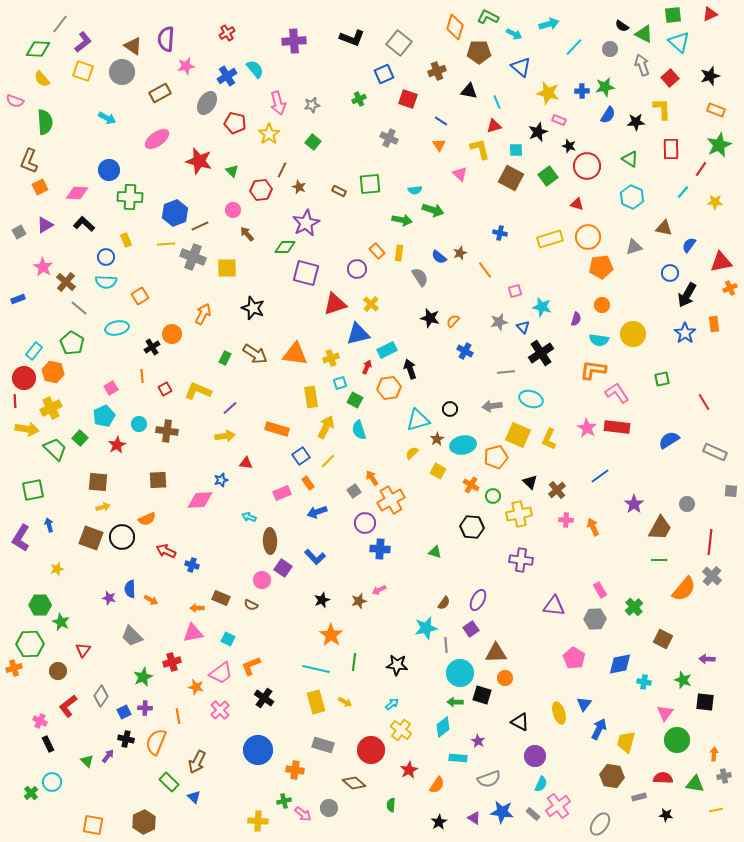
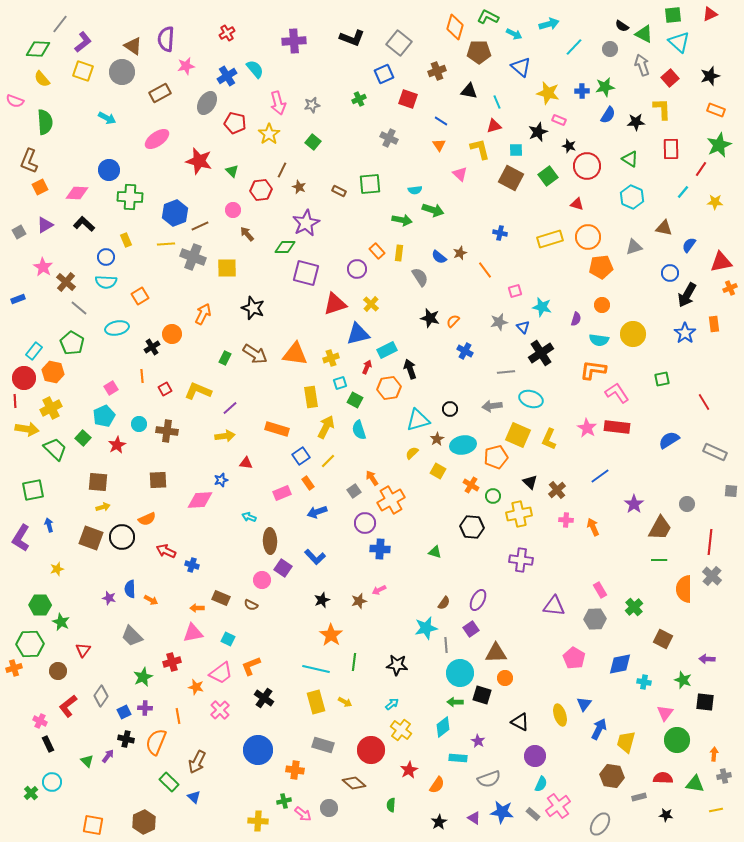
green square at (80, 438): moved 3 px right
orange semicircle at (684, 589): rotated 140 degrees clockwise
yellow ellipse at (559, 713): moved 1 px right, 2 px down
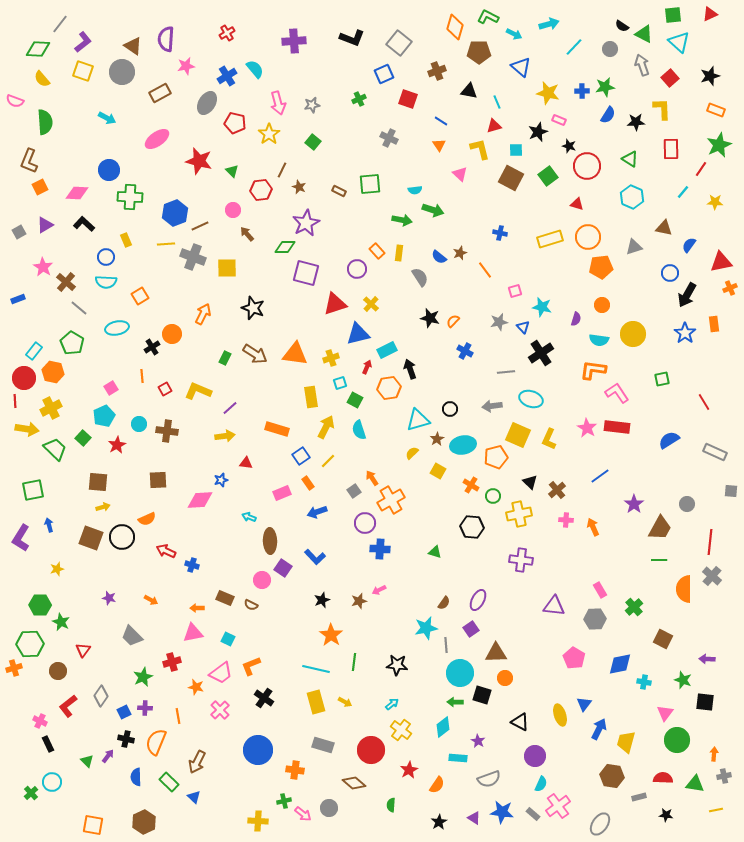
blue semicircle at (130, 589): moved 6 px right, 188 px down
brown rectangle at (221, 598): moved 4 px right
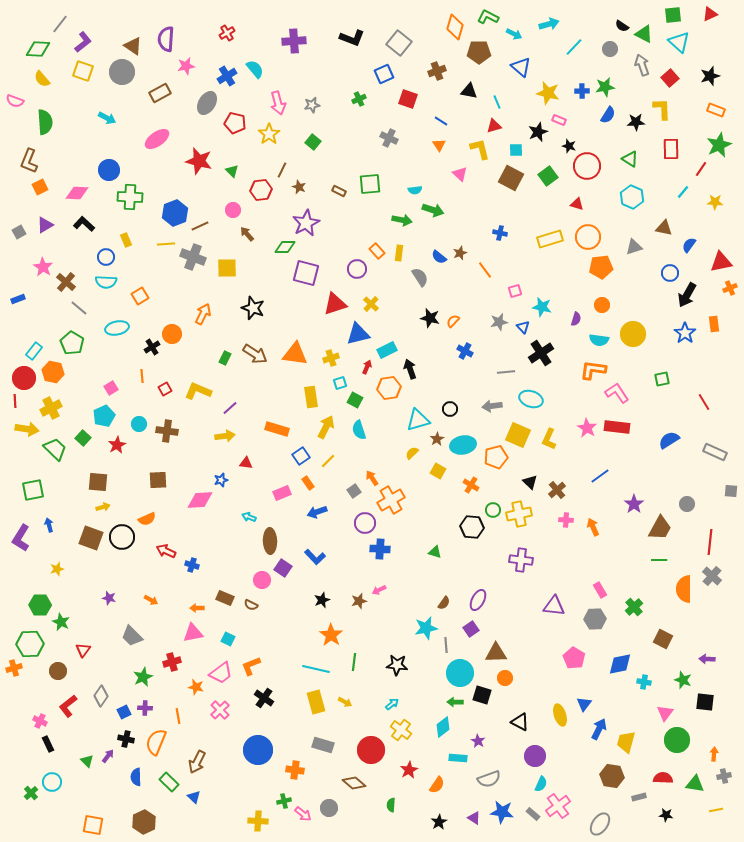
green circle at (493, 496): moved 14 px down
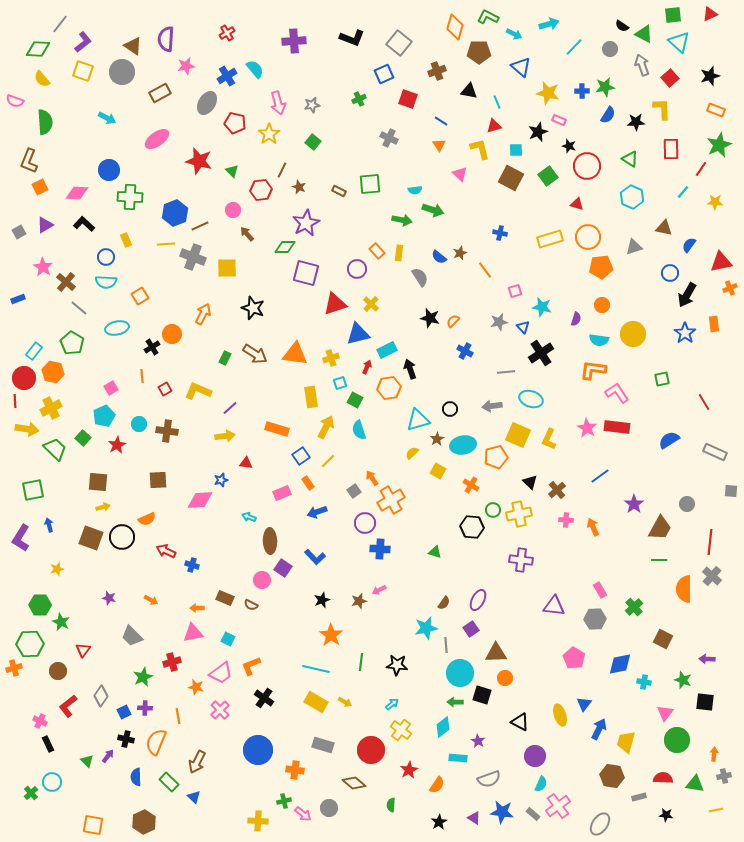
green line at (354, 662): moved 7 px right
yellow rectangle at (316, 702): rotated 45 degrees counterclockwise
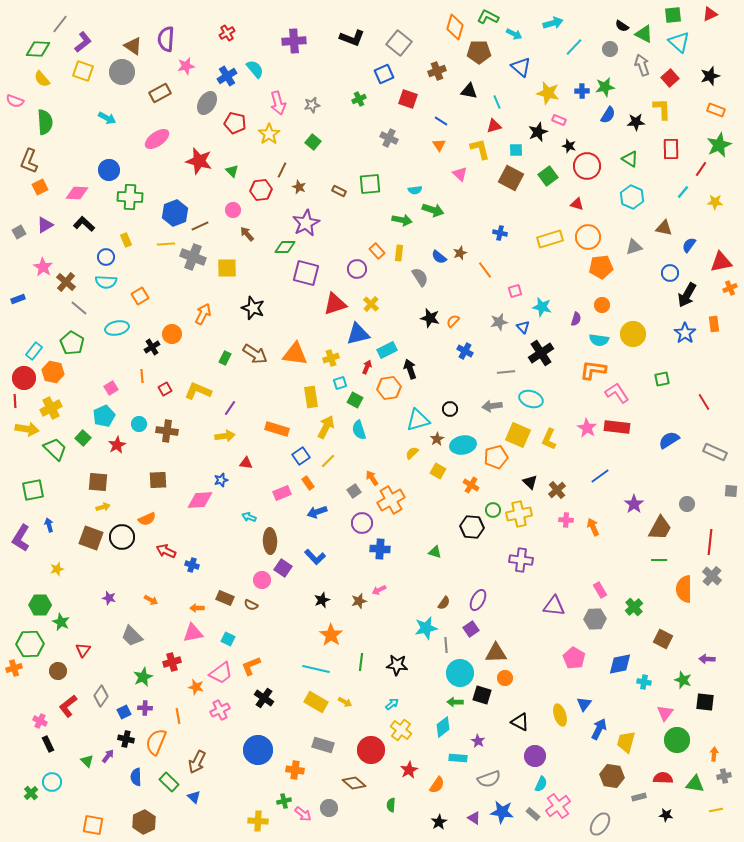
cyan arrow at (549, 24): moved 4 px right, 1 px up
purple line at (230, 408): rotated 14 degrees counterclockwise
purple circle at (365, 523): moved 3 px left
pink cross at (220, 710): rotated 18 degrees clockwise
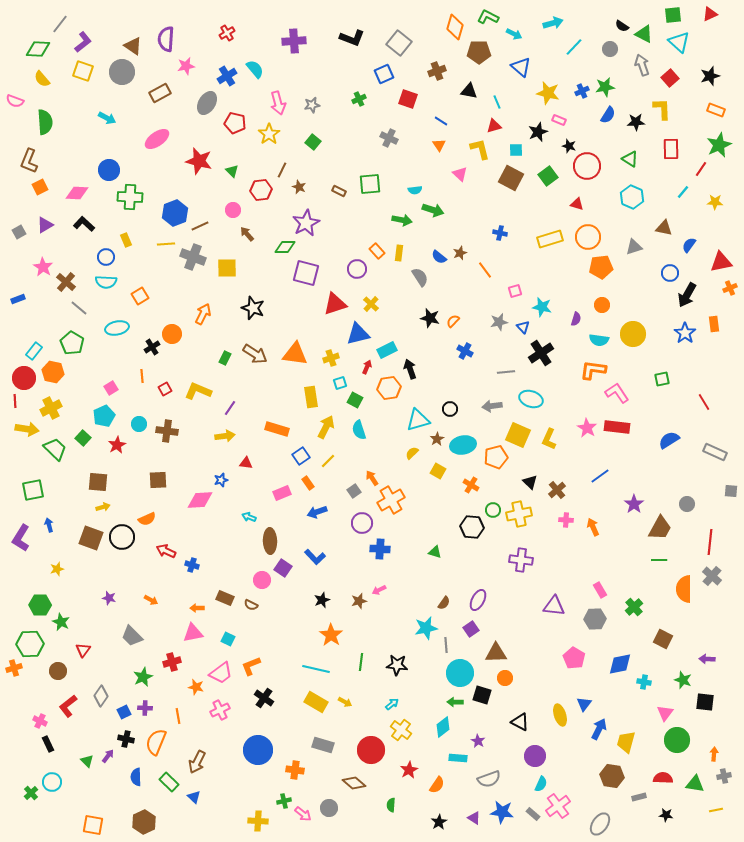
blue cross at (582, 91): rotated 24 degrees counterclockwise
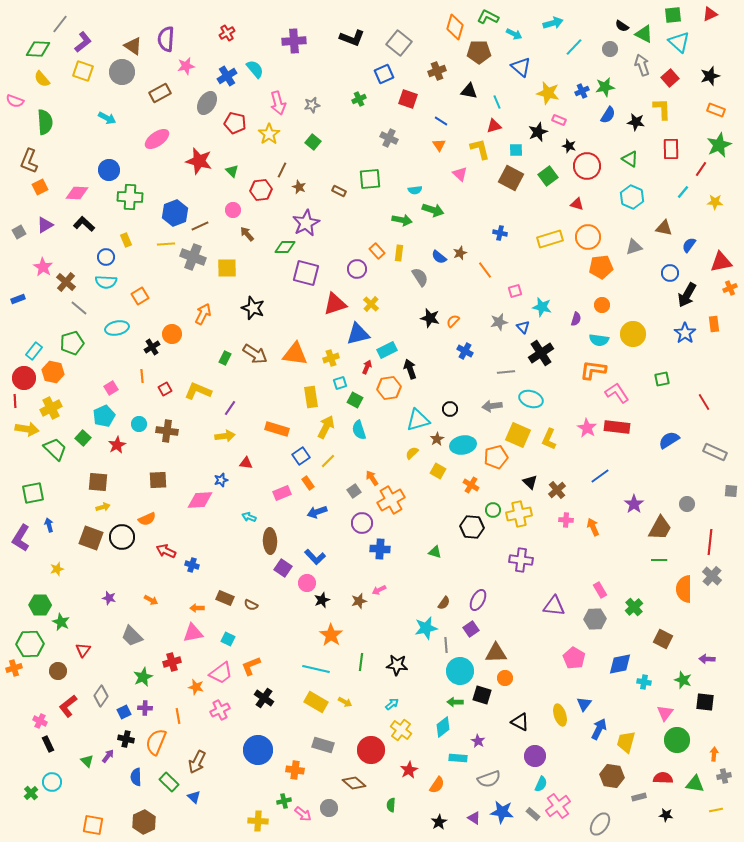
black star at (636, 122): rotated 12 degrees clockwise
green square at (370, 184): moved 5 px up
green pentagon at (72, 343): rotated 25 degrees clockwise
green square at (33, 490): moved 3 px down
pink circle at (262, 580): moved 45 px right, 3 px down
cyan circle at (460, 673): moved 2 px up
